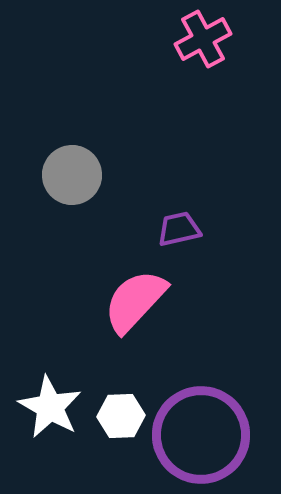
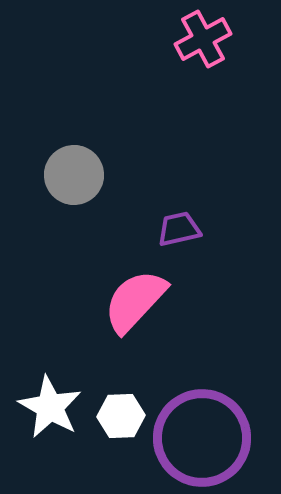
gray circle: moved 2 px right
purple circle: moved 1 px right, 3 px down
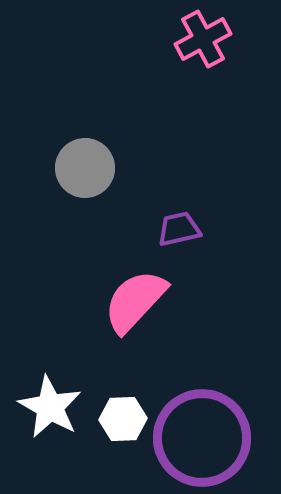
gray circle: moved 11 px right, 7 px up
white hexagon: moved 2 px right, 3 px down
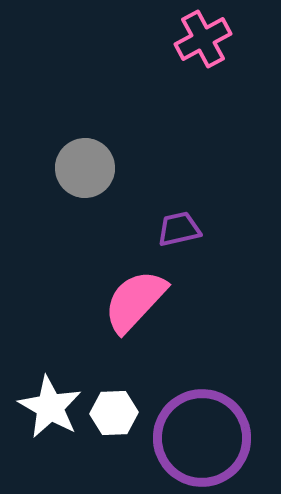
white hexagon: moved 9 px left, 6 px up
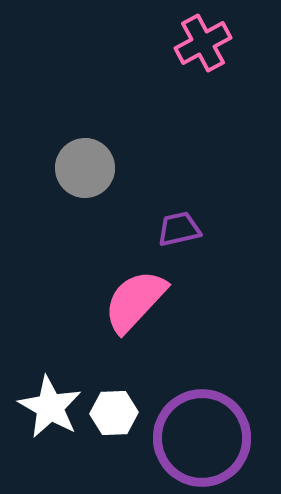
pink cross: moved 4 px down
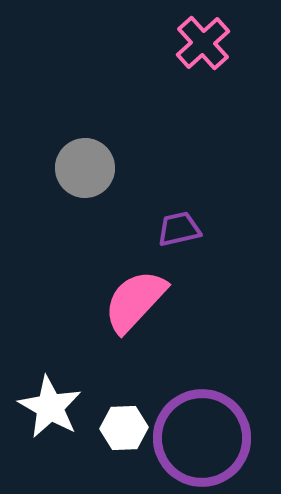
pink cross: rotated 14 degrees counterclockwise
white hexagon: moved 10 px right, 15 px down
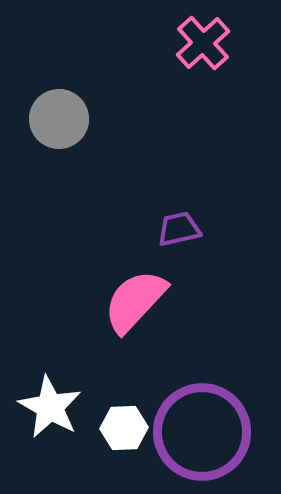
gray circle: moved 26 px left, 49 px up
purple circle: moved 6 px up
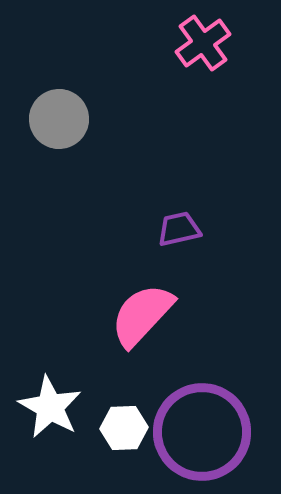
pink cross: rotated 6 degrees clockwise
pink semicircle: moved 7 px right, 14 px down
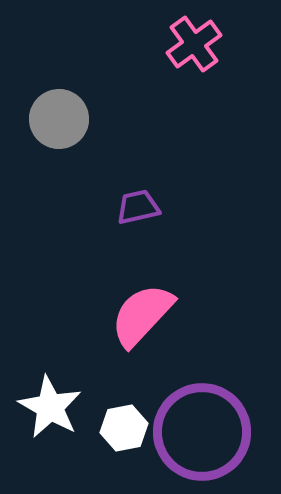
pink cross: moved 9 px left, 1 px down
purple trapezoid: moved 41 px left, 22 px up
white hexagon: rotated 9 degrees counterclockwise
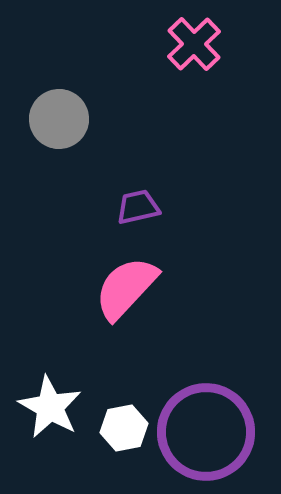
pink cross: rotated 8 degrees counterclockwise
pink semicircle: moved 16 px left, 27 px up
purple circle: moved 4 px right
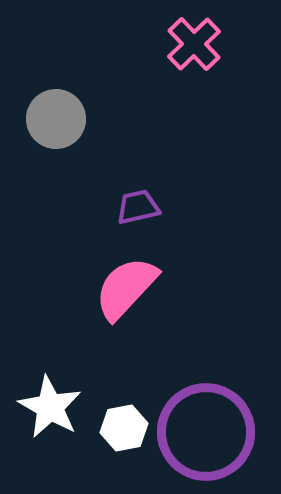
gray circle: moved 3 px left
